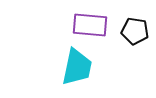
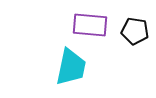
cyan trapezoid: moved 6 px left
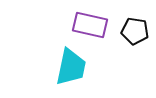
purple rectangle: rotated 8 degrees clockwise
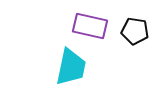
purple rectangle: moved 1 px down
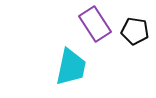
purple rectangle: moved 5 px right, 2 px up; rotated 44 degrees clockwise
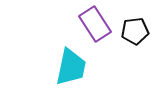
black pentagon: rotated 16 degrees counterclockwise
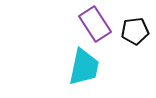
cyan trapezoid: moved 13 px right
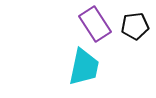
black pentagon: moved 5 px up
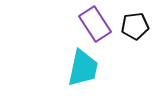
cyan trapezoid: moved 1 px left, 1 px down
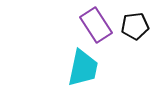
purple rectangle: moved 1 px right, 1 px down
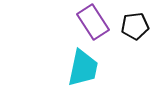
purple rectangle: moved 3 px left, 3 px up
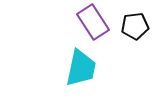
cyan trapezoid: moved 2 px left
